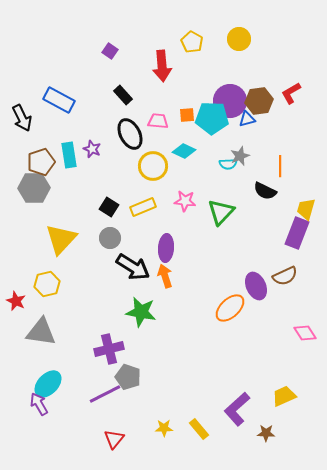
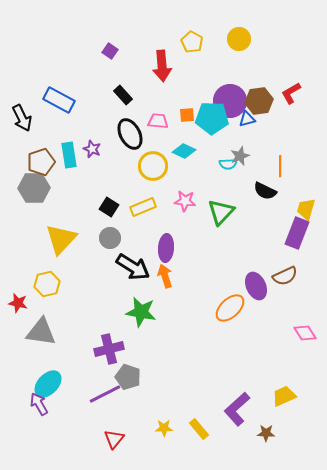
red star at (16, 301): moved 2 px right, 2 px down; rotated 12 degrees counterclockwise
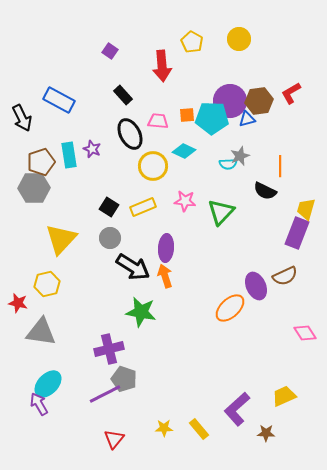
gray pentagon at (128, 377): moved 4 px left, 2 px down
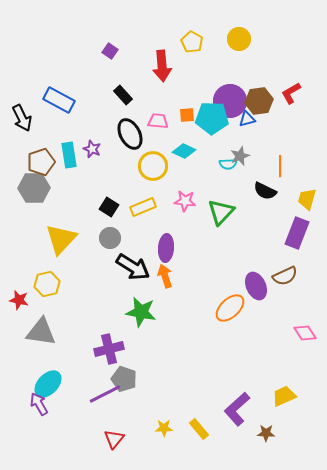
yellow trapezoid at (306, 209): moved 1 px right, 10 px up
red star at (18, 303): moved 1 px right, 3 px up
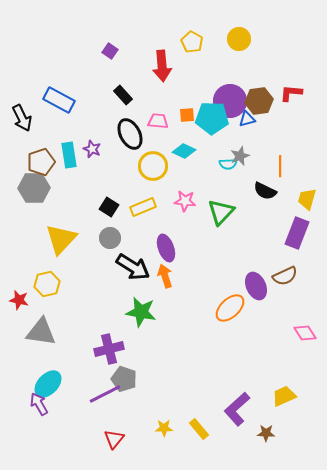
red L-shape at (291, 93): rotated 35 degrees clockwise
purple ellipse at (166, 248): rotated 24 degrees counterclockwise
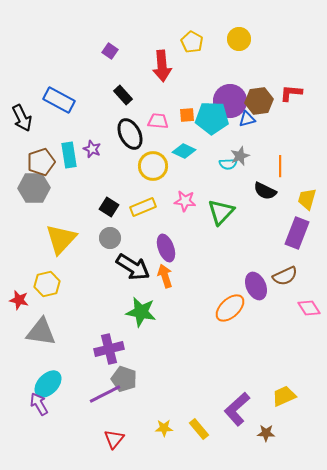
pink diamond at (305, 333): moved 4 px right, 25 px up
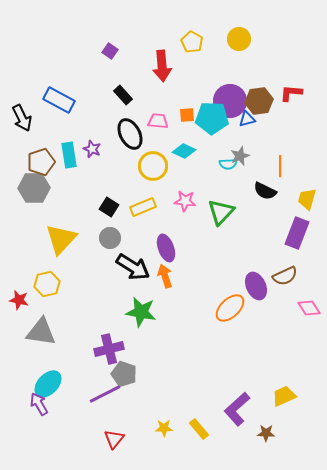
gray pentagon at (124, 379): moved 5 px up
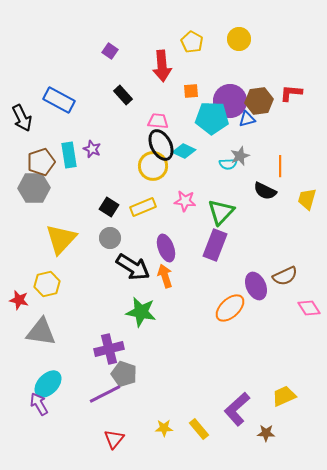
orange square at (187, 115): moved 4 px right, 24 px up
black ellipse at (130, 134): moved 31 px right, 11 px down
purple rectangle at (297, 233): moved 82 px left, 12 px down
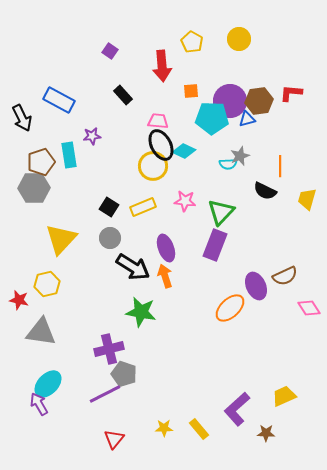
purple star at (92, 149): moved 13 px up; rotated 30 degrees counterclockwise
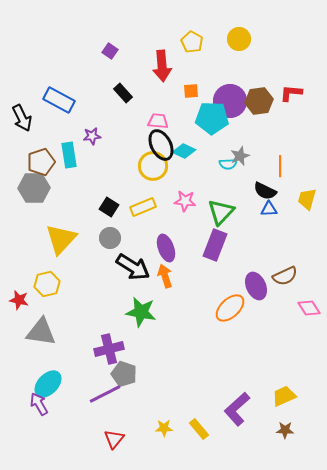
black rectangle at (123, 95): moved 2 px up
blue triangle at (247, 119): moved 22 px right, 90 px down; rotated 12 degrees clockwise
brown star at (266, 433): moved 19 px right, 3 px up
